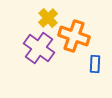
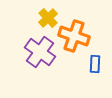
purple cross: moved 1 px right, 4 px down
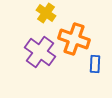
yellow cross: moved 2 px left, 5 px up; rotated 12 degrees counterclockwise
orange cross: moved 3 px down
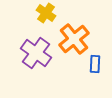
orange cross: rotated 32 degrees clockwise
purple cross: moved 4 px left, 1 px down
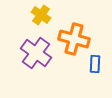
yellow cross: moved 5 px left, 2 px down
orange cross: rotated 36 degrees counterclockwise
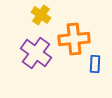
orange cross: rotated 20 degrees counterclockwise
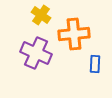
orange cross: moved 5 px up
purple cross: rotated 12 degrees counterclockwise
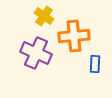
yellow cross: moved 3 px right, 1 px down
orange cross: moved 2 px down
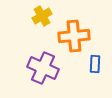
yellow cross: moved 2 px left; rotated 24 degrees clockwise
purple cross: moved 7 px right, 15 px down
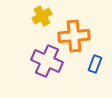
blue rectangle: rotated 18 degrees clockwise
purple cross: moved 4 px right, 7 px up
